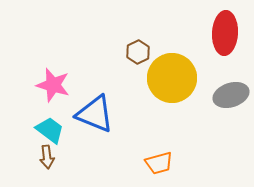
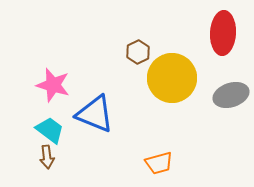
red ellipse: moved 2 px left
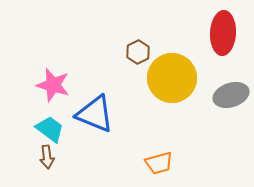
cyan trapezoid: moved 1 px up
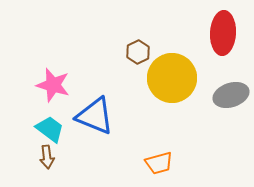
blue triangle: moved 2 px down
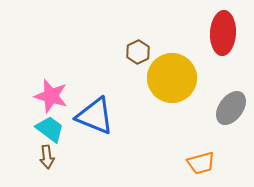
pink star: moved 2 px left, 11 px down
gray ellipse: moved 13 px down; rotated 36 degrees counterclockwise
orange trapezoid: moved 42 px right
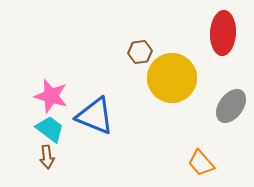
brown hexagon: moved 2 px right; rotated 20 degrees clockwise
gray ellipse: moved 2 px up
orange trapezoid: rotated 64 degrees clockwise
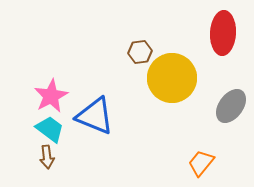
pink star: rotated 28 degrees clockwise
orange trapezoid: rotated 80 degrees clockwise
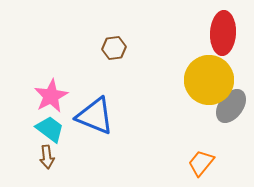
brown hexagon: moved 26 px left, 4 px up
yellow circle: moved 37 px right, 2 px down
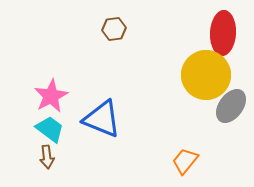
brown hexagon: moved 19 px up
yellow circle: moved 3 px left, 5 px up
blue triangle: moved 7 px right, 3 px down
orange trapezoid: moved 16 px left, 2 px up
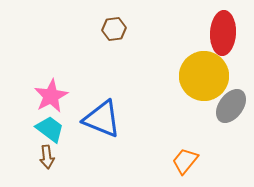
yellow circle: moved 2 px left, 1 px down
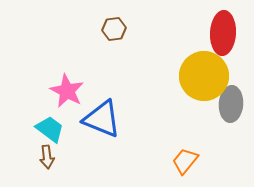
pink star: moved 16 px right, 5 px up; rotated 16 degrees counterclockwise
gray ellipse: moved 2 px up; rotated 32 degrees counterclockwise
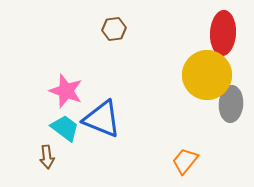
yellow circle: moved 3 px right, 1 px up
pink star: moved 1 px left; rotated 8 degrees counterclockwise
cyan trapezoid: moved 15 px right, 1 px up
